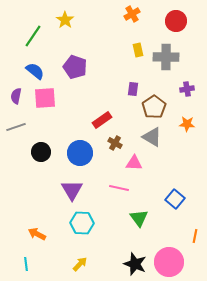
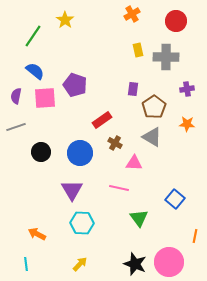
purple pentagon: moved 18 px down
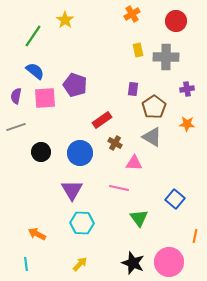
black star: moved 2 px left, 1 px up
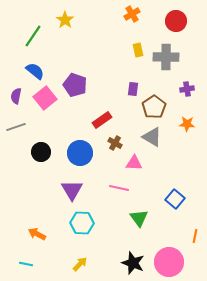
pink square: rotated 35 degrees counterclockwise
cyan line: rotated 72 degrees counterclockwise
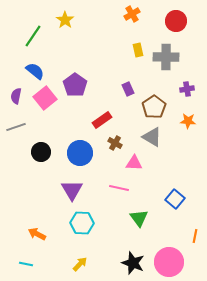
purple pentagon: rotated 15 degrees clockwise
purple rectangle: moved 5 px left; rotated 32 degrees counterclockwise
orange star: moved 1 px right, 3 px up
